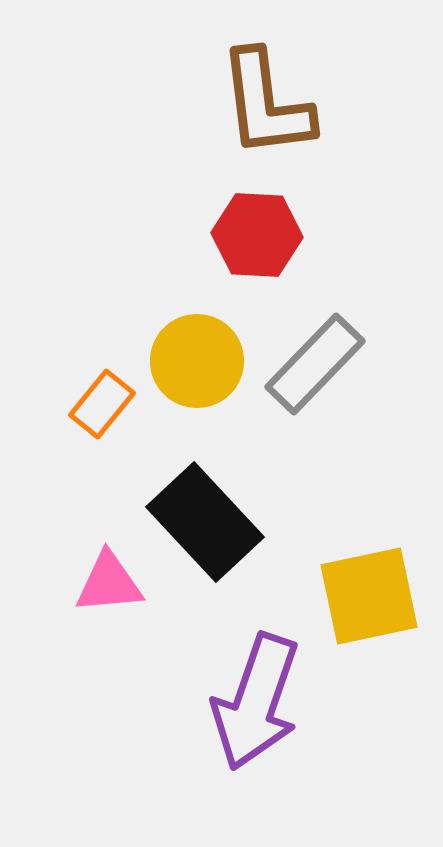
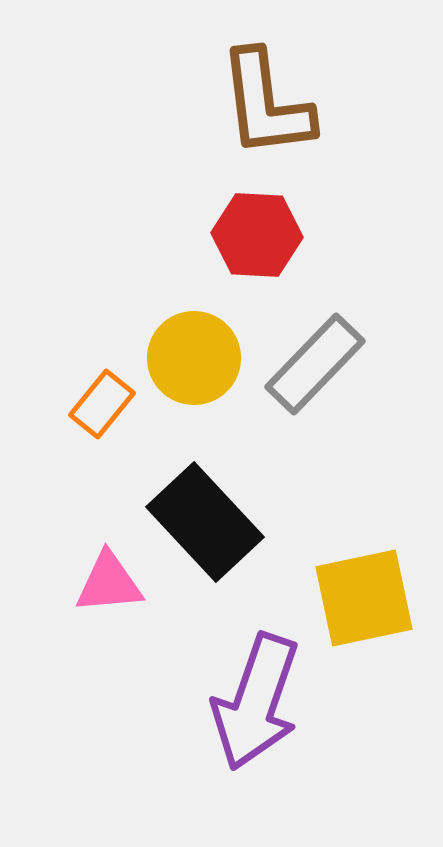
yellow circle: moved 3 px left, 3 px up
yellow square: moved 5 px left, 2 px down
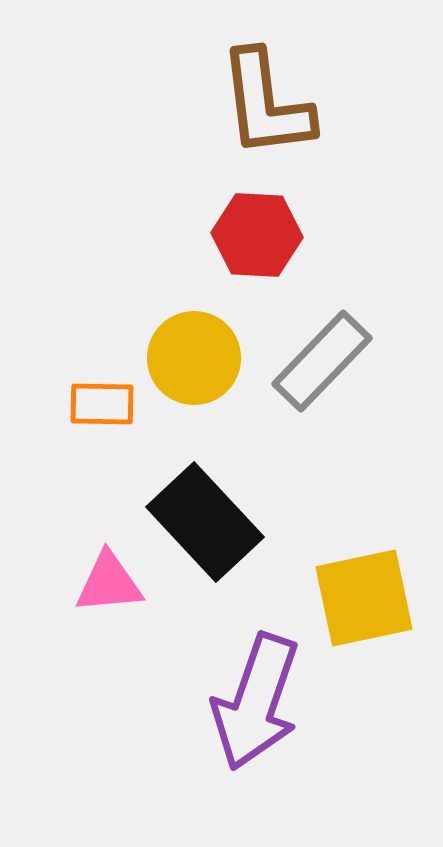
gray rectangle: moved 7 px right, 3 px up
orange rectangle: rotated 52 degrees clockwise
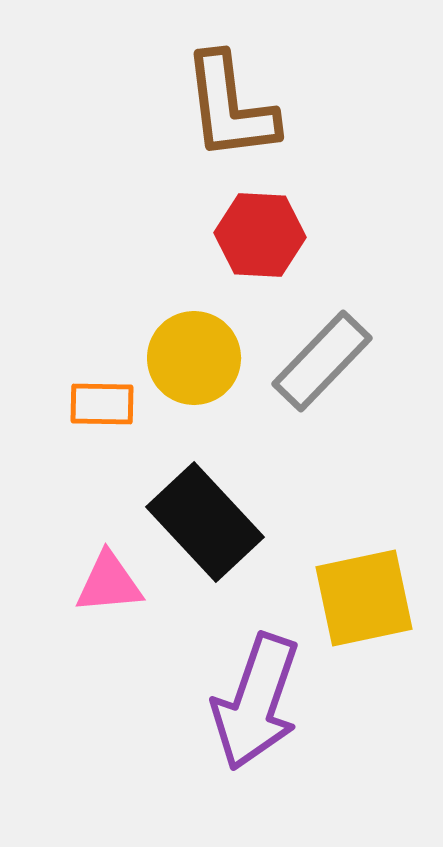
brown L-shape: moved 36 px left, 3 px down
red hexagon: moved 3 px right
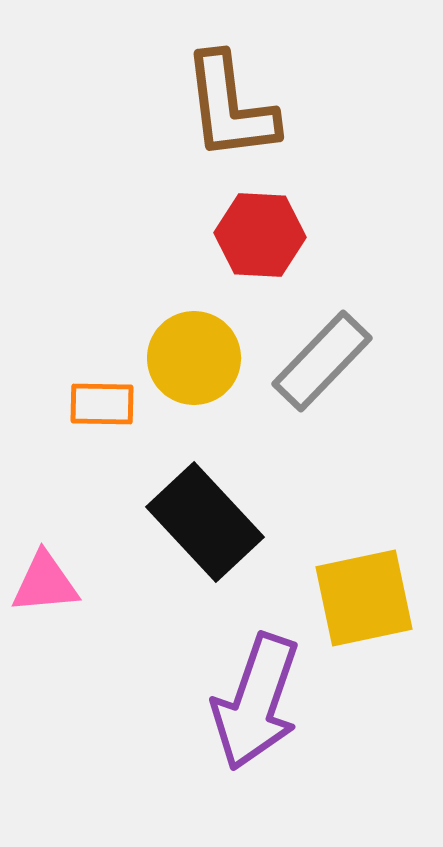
pink triangle: moved 64 px left
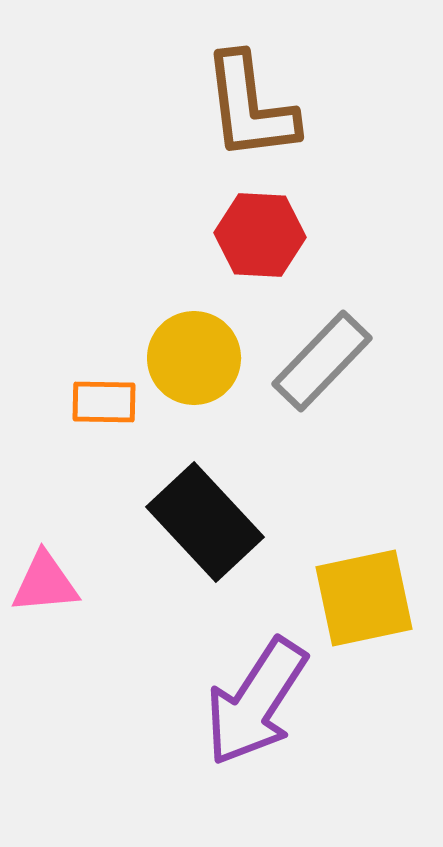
brown L-shape: moved 20 px right
orange rectangle: moved 2 px right, 2 px up
purple arrow: rotated 14 degrees clockwise
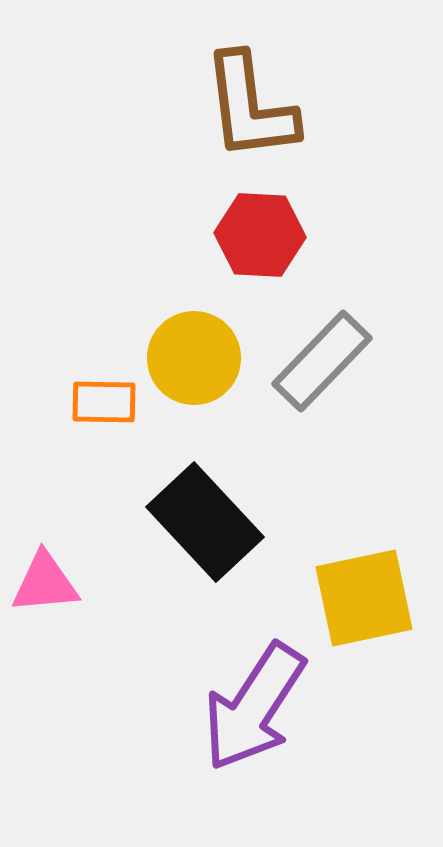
purple arrow: moved 2 px left, 5 px down
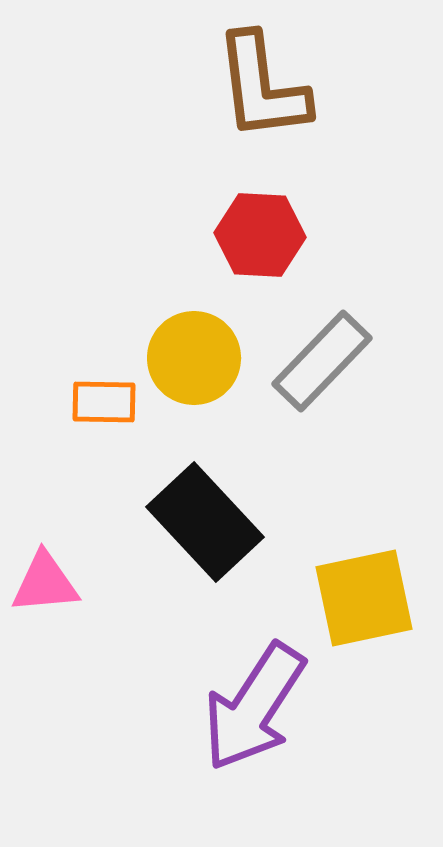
brown L-shape: moved 12 px right, 20 px up
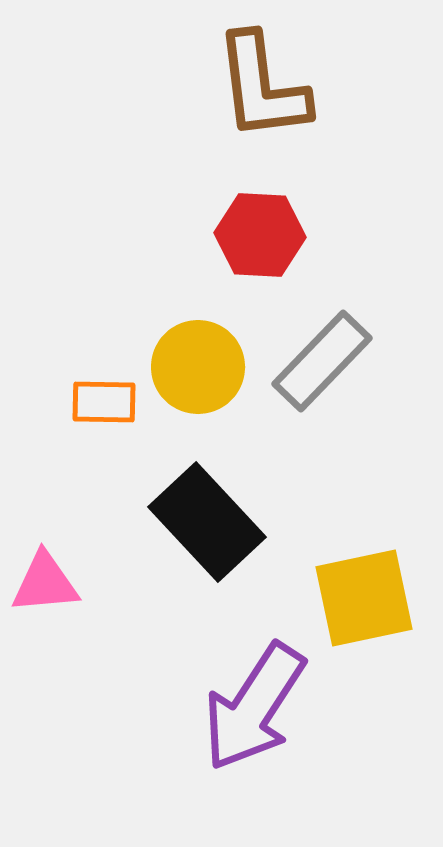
yellow circle: moved 4 px right, 9 px down
black rectangle: moved 2 px right
